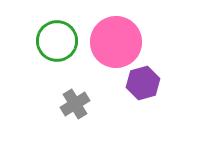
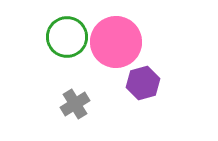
green circle: moved 10 px right, 4 px up
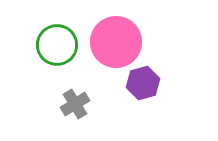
green circle: moved 10 px left, 8 px down
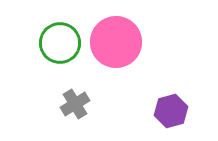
green circle: moved 3 px right, 2 px up
purple hexagon: moved 28 px right, 28 px down
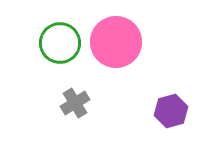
gray cross: moved 1 px up
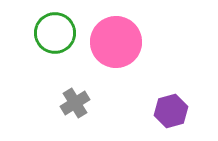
green circle: moved 5 px left, 10 px up
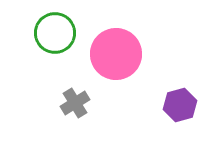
pink circle: moved 12 px down
purple hexagon: moved 9 px right, 6 px up
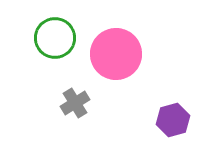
green circle: moved 5 px down
purple hexagon: moved 7 px left, 15 px down
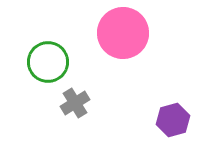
green circle: moved 7 px left, 24 px down
pink circle: moved 7 px right, 21 px up
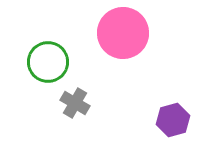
gray cross: rotated 28 degrees counterclockwise
